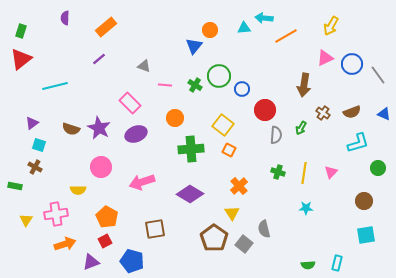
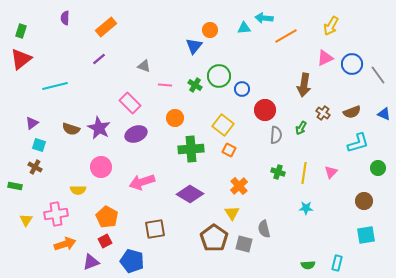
gray square at (244, 244): rotated 24 degrees counterclockwise
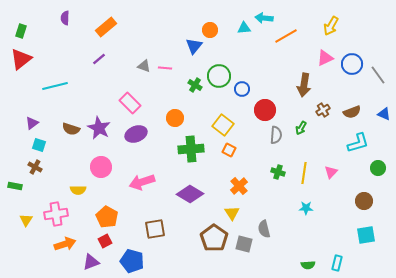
pink line at (165, 85): moved 17 px up
brown cross at (323, 113): moved 3 px up; rotated 24 degrees clockwise
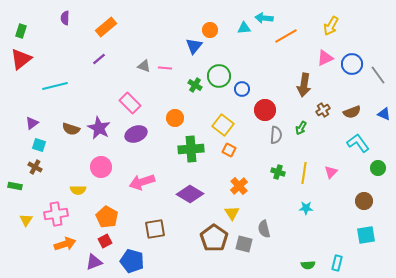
cyan L-shape at (358, 143): rotated 110 degrees counterclockwise
purple triangle at (91, 262): moved 3 px right
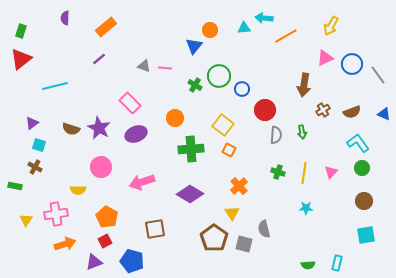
green arrow at (301, 128): moved 1 px right, 4 px down; rotated 40 degrees counterclockwise
green circle at (378, 168): moved 16 px left
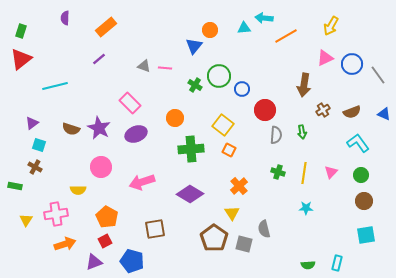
green circle at (362, 168): moved 1 px left, 7 px down
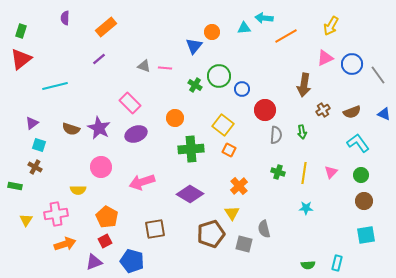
orange circle at (210, 30): moved 2 px right, 2 px down
brown pentagon at (214, 238): moved 3 px left, 4 px up; rotated 20 degrees clockwise
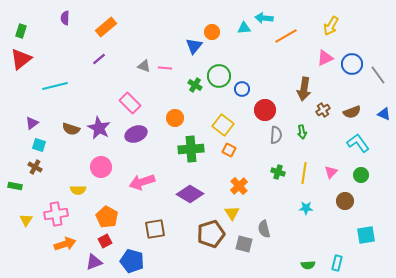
brown arrow at (304, 85): moved 4 px down
brown circle at (364, 201): moved 19 px left
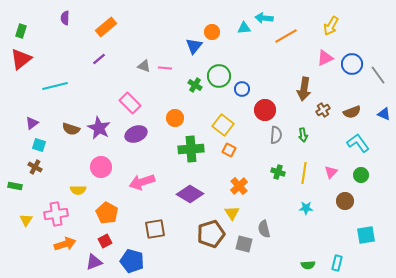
green arrow at (302, 132): moved 1 px right, 3 px down
orange pentagon at (107, 217): moved 4 px up
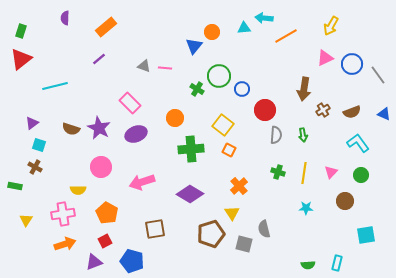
green cross at (195, 85): moved 2 px right, 4 px down
pink cross at (56, 214): moved 7 px right
